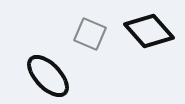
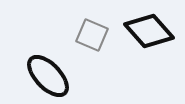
gray square: moved 2 px right, 1 px down
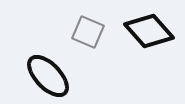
gray square: moved 4 px left, 3 px up
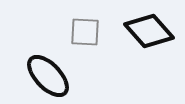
gray square: moved 3 px left; rotated 20 degrees counterclockwise
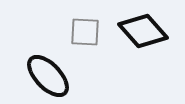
black diamond: moved 6 px left
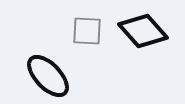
gray square: moved 2 px right, 1 px up
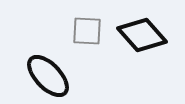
black diamond: moved 1 px left, 4 px down
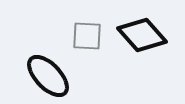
gray square: moved 5 px down
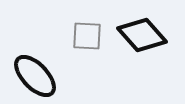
black ellipse: moved 13 px left
